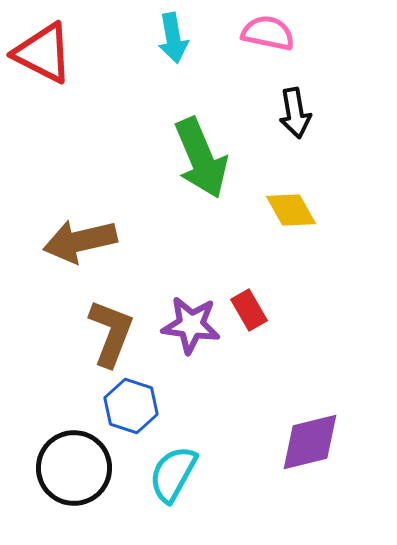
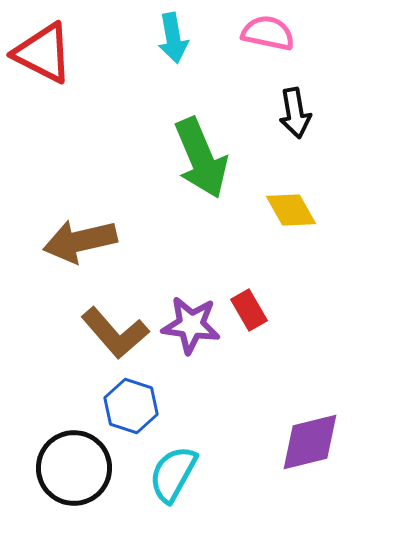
brown L-shape: moved 4 px right; rotated 118 degrees clockwise
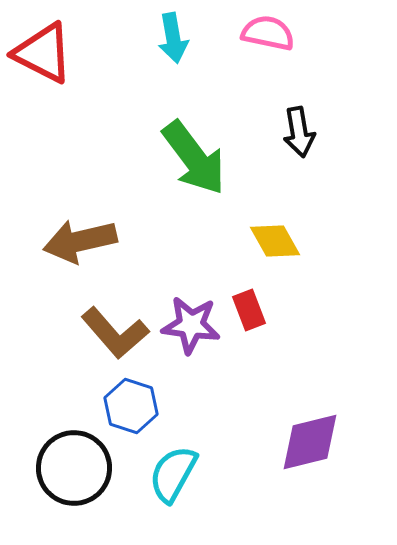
black arrow: moved 4 px right, 19 px down
green arrow: moved 7 px left; rotated 14 degrees counterclockwise
yellow diamond: moved 16 px left, 31 px down
red rectangle: rotated 9 degrees clockwise
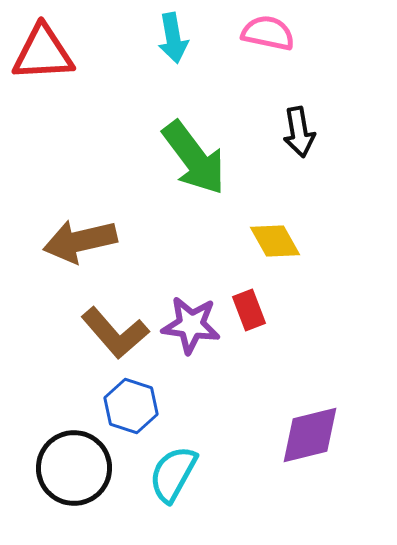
red triangle: rotated 30 degrees counterclockwise
purple diamond: moved 7 px up
